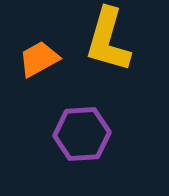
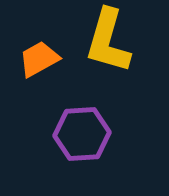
yellow L-shape: moved 1 px down
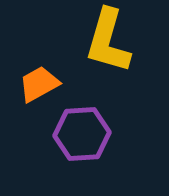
orange trapezoid: moved 25 px down
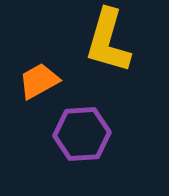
orange trapezoid: moved 3 px up
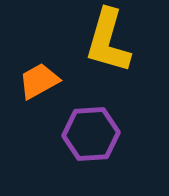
purple hexagon: moved 9 px right
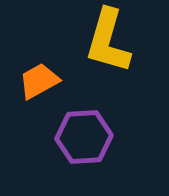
purple hexagon: moved 7 px left, 3 px down
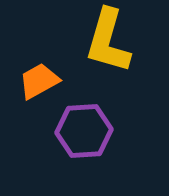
purple hexagon: moved 6 px up
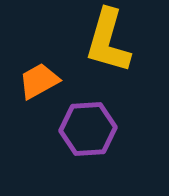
purple hexagon: moved 4 px right, 2 px up
